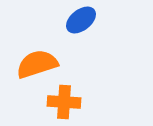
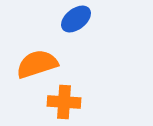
blue ellipse: moved 5 px left, 1 px up
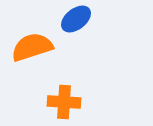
orange semicircle: moved 5 px left, 17 px up
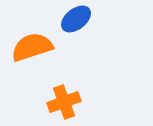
orange cross: rotated 24 degrees counterclockwise
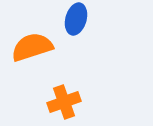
blue ellipse: rotated 36 degrees counterclockwise
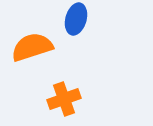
orange cross: moved 3 px up
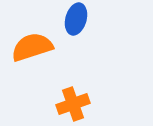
orange cross: moved 9 px right, 5 px down
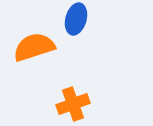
orange semicircle: moved 2 px right
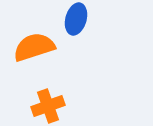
orange cross: moved 25 px left, 2 px down
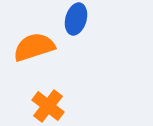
orange cross: rotated 32 degrees counterclockwise
